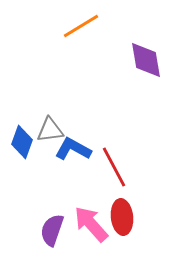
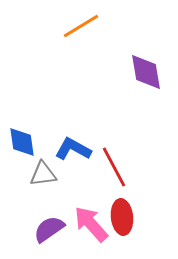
purple diamond: moved 12 px down
gray triangle: moved 7 px left, 44 px down
blue diamond: rotated 28 degrees counterclockwise
purple semicircle: moved 3 px left, 1 px up; rotated 36 degrees clockwise
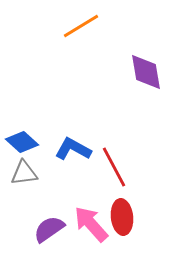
blue diamond: rotated 40 degrees counterclockwise
gray triangle: moved 19 px left, 1 px up
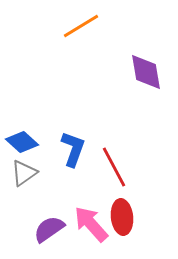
blue L-shape: rotated 81 degrees clockwise
gray triangle: rotated 28 degrees counterclockwise
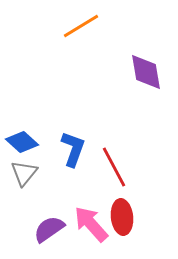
gray triangle: rotated 16 degrees counterclockwise
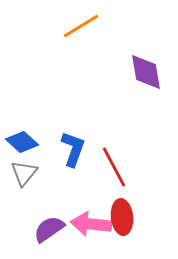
pink arrow: rotated 42 degrees counterclockwise
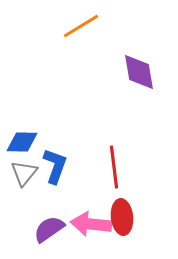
purple diamond: moved 7 px left
blue diamond: rotated 40 degrees counterclockwise
blue L-shape: moved 18 px left, 17 px down
red line: rotated 21 degrees clockwise
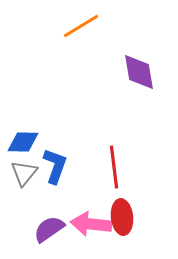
blue diamond: moved 1 px right
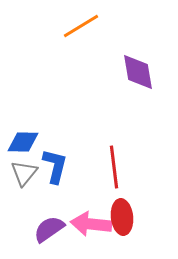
purple diamond: moved 1 px left
blue L-shape: rotated 6 degrees counterclockwise
